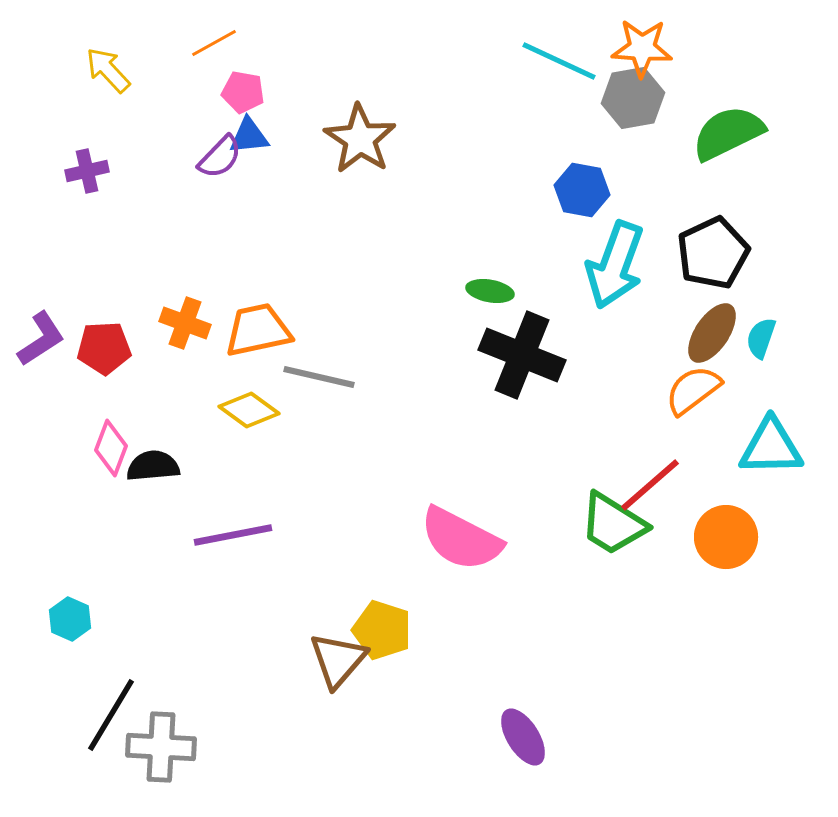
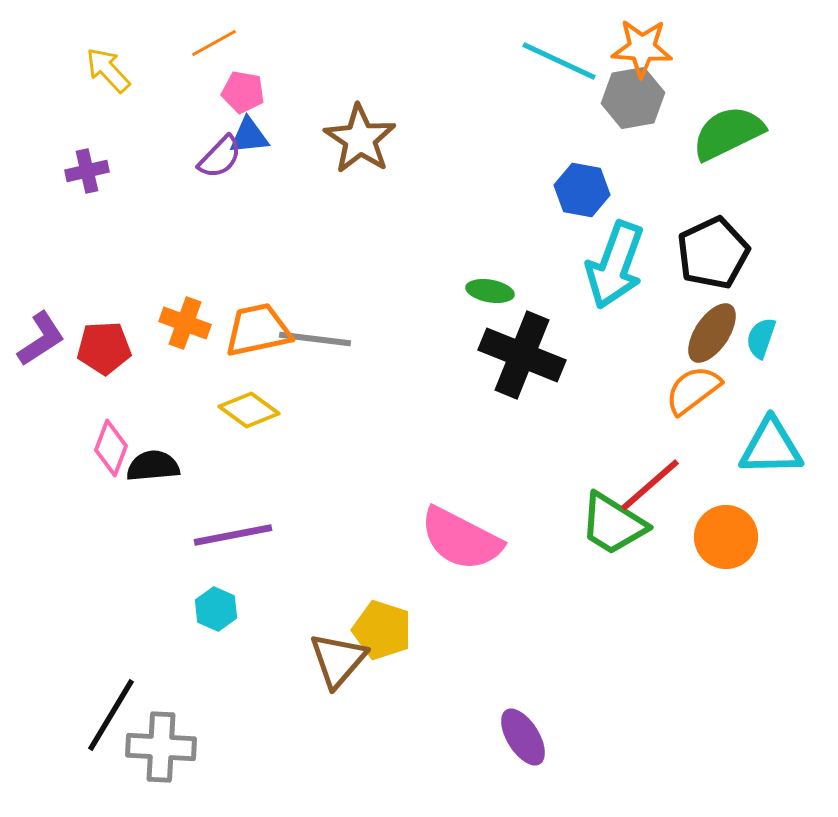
gray line: moved 4 px left, 38 px up; rotated 6 degrees counterclockwise
cyan hexagon: moved 146 px right, 10 px up
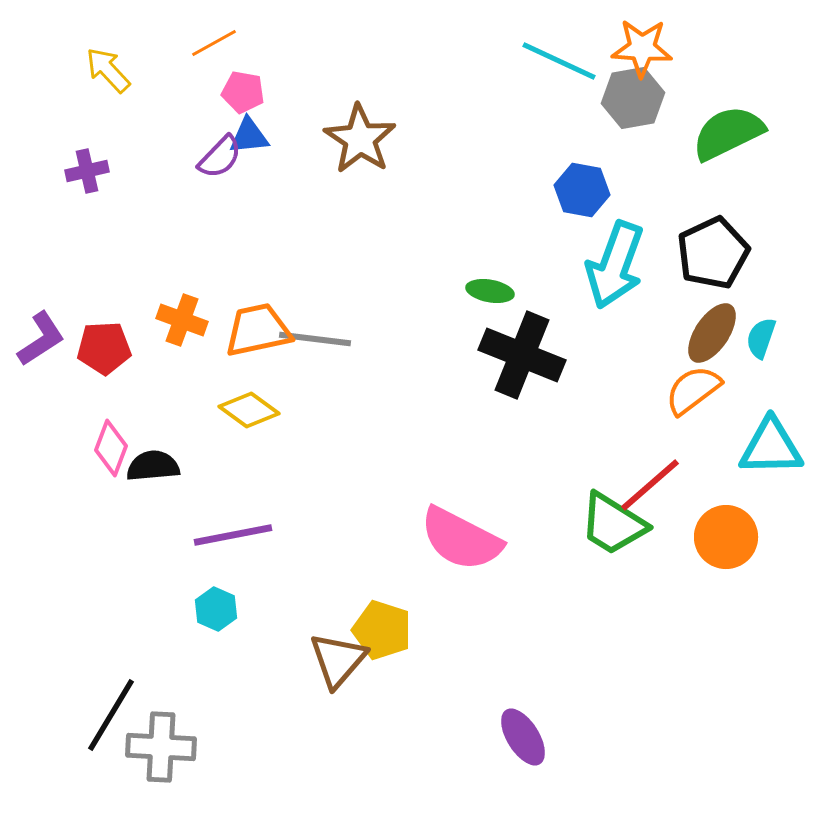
orange cross: moved 3 px left, 3 px up
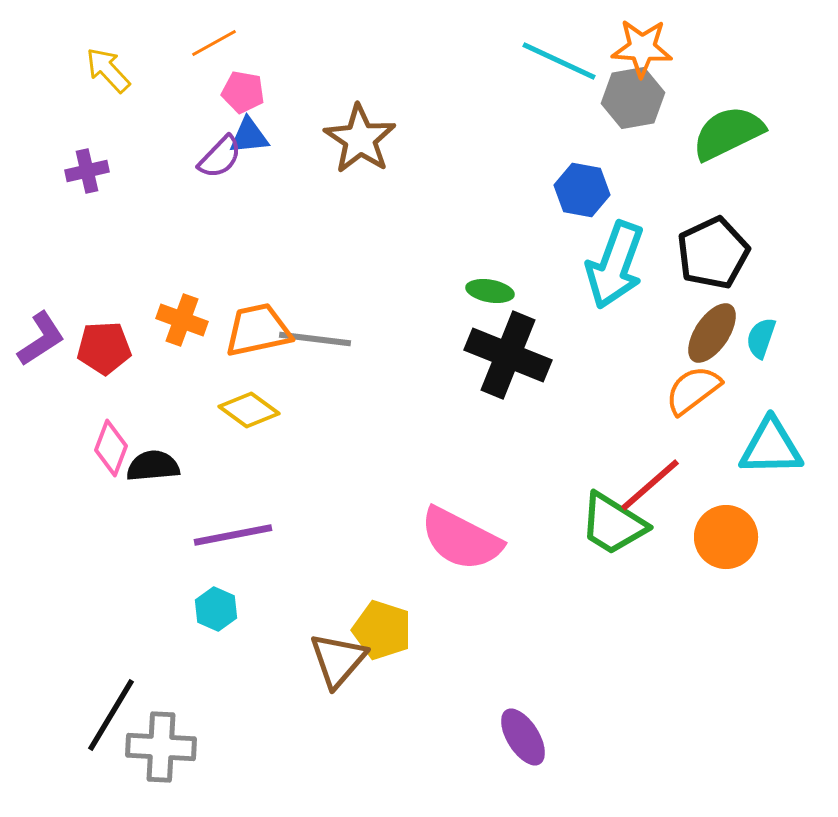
black cross: moved 14 px left
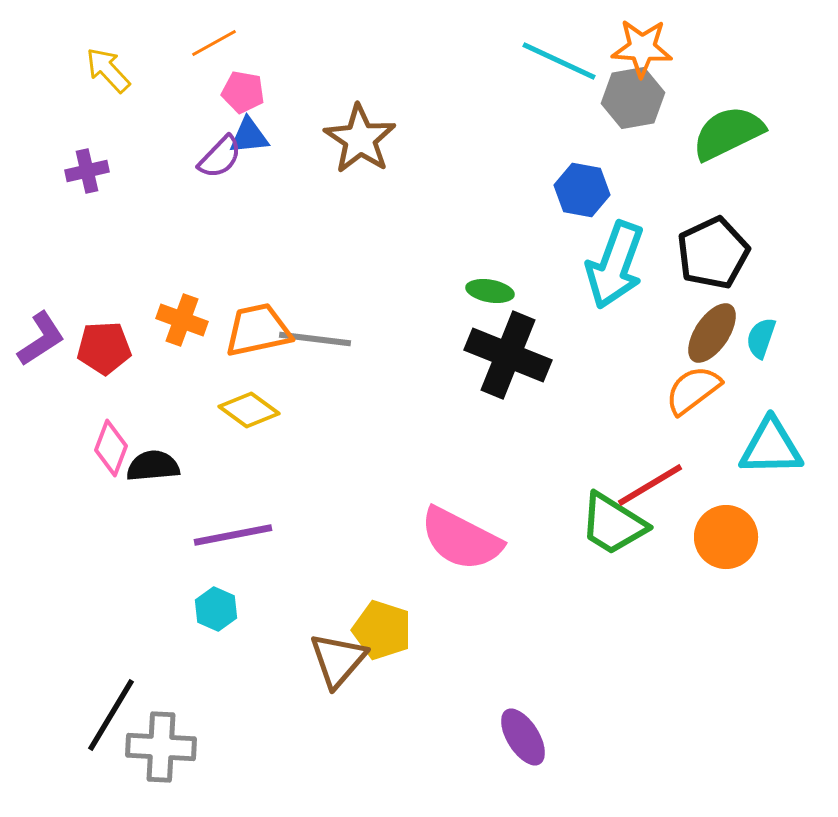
red line: rotated 10 degrees clockwise
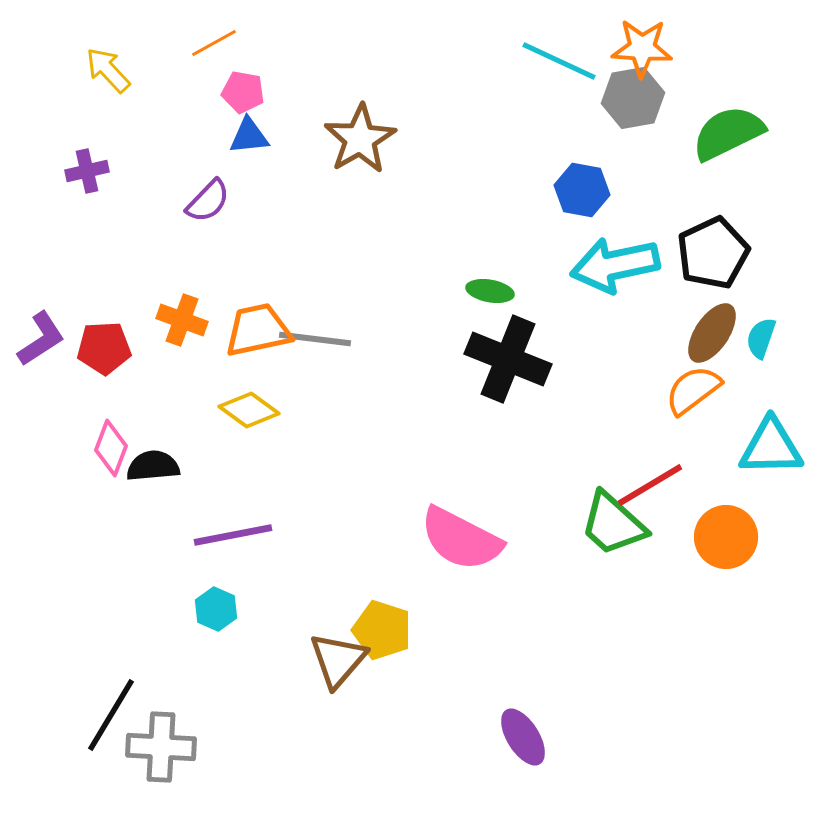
brown star: rotated 8 degrees clockwise
purple semicircle: moved 12 px left, 44 px down
cyan arrow: rotated 58 degrees clockwise
black cross: moved 4 px down
green trapezoid: rotated 10 degrees clockwise
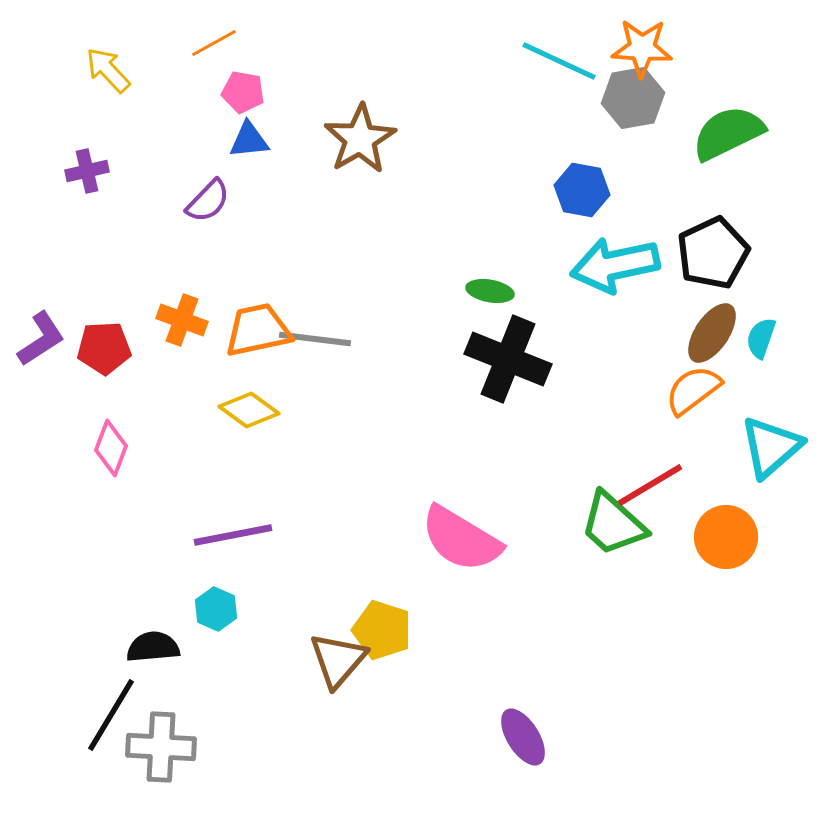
blue triangle: moved 4 px down
cyan triangle: rotated 40 degrees counterclockwise
black semicircle: moved 181 px down
pink semicircle: rotated 4 degrees clockwise
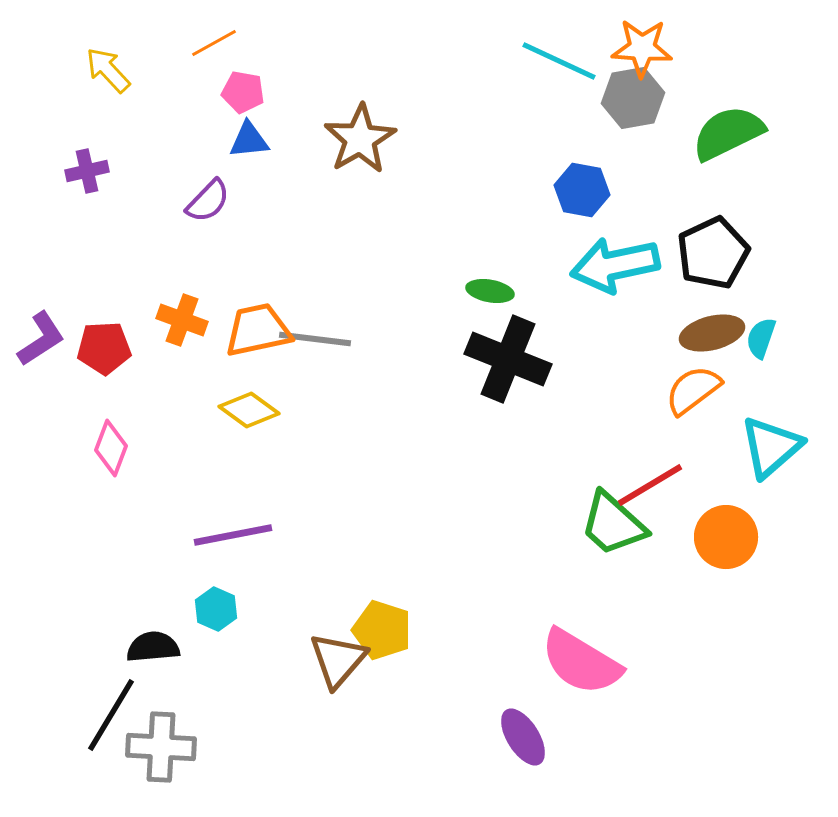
brown ellipse: rotated 42 degrees clockwise
pink semicircle: moved 120 px right, 123 px down
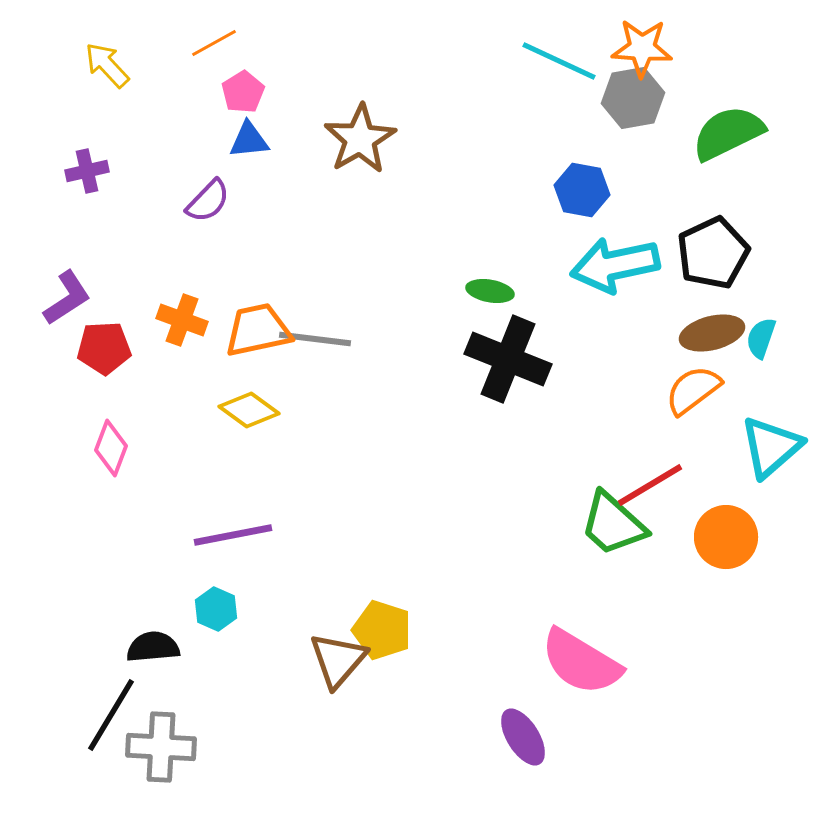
yellow arrow: moved 1 px left, 5 px up
pink pentagon: rotated 30 degrees clockwise
purple L-shape: moved 26 px right, 41 px up
